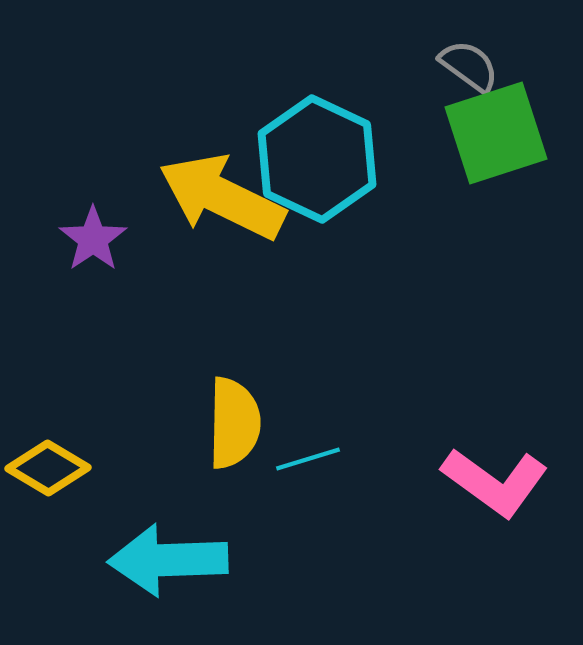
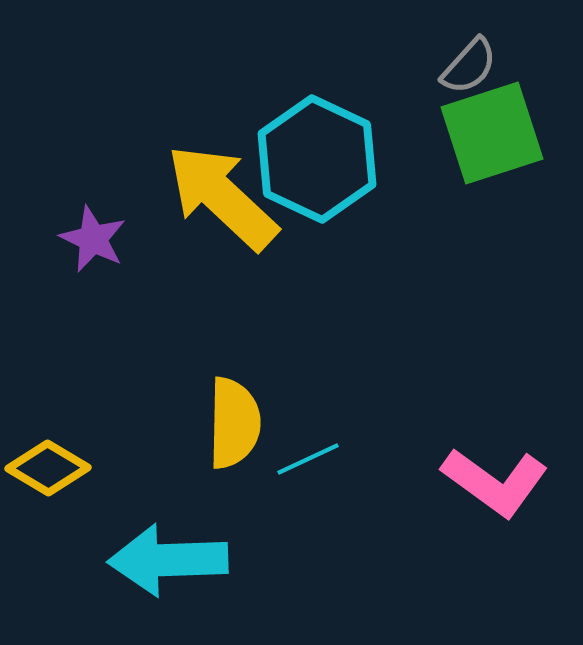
gray semicircle: rotated 96 degrees clockwise
green square: moved 4 px left
yellow arrow: rotated 17 degrees clockwise
purple star: rotated 12 degrees counterclockwise
cyan line: rotated 8 degrees counterclockwise
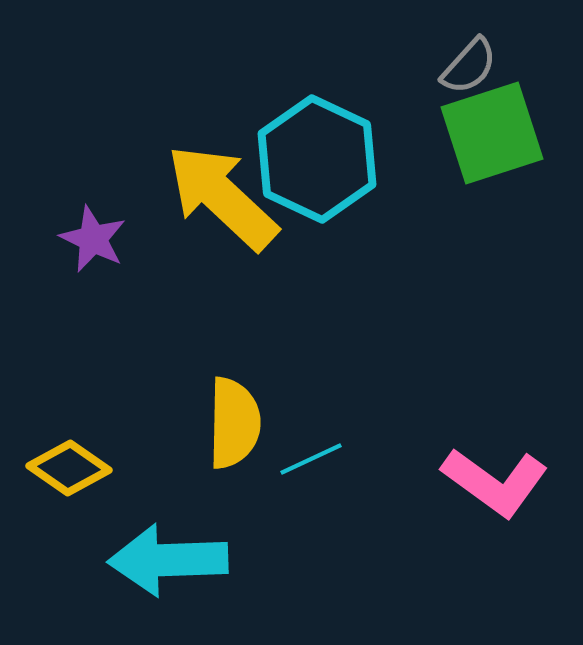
cyan line: moved 3 px right
yellow diamond: moved 21 px right; rotated 4 degrees clockwise
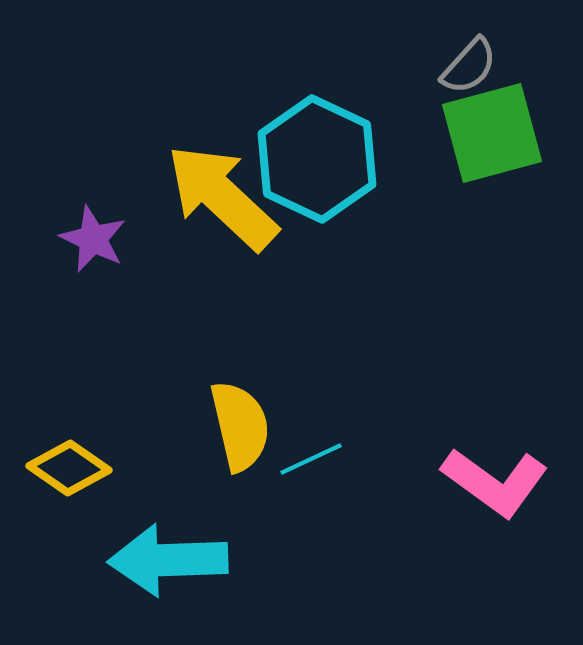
green square: rotated 3 degrees clockwise
yellow semicircle: moved 6 px right, 3 px down; rotated 14 degrees counterclockwise
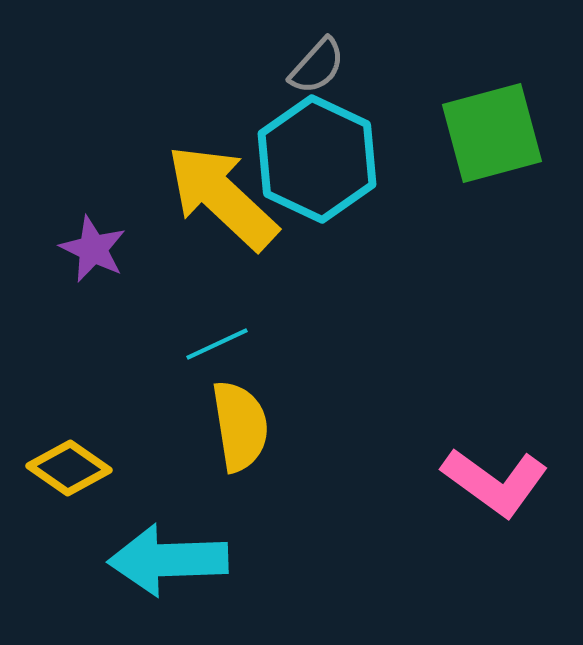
gray semicircle: moved 152 px left
purple star: moved 10 px down
yellow semicircle: rotated 4 degrees clockwise
cyan line: moved 94 px left, 115 px up
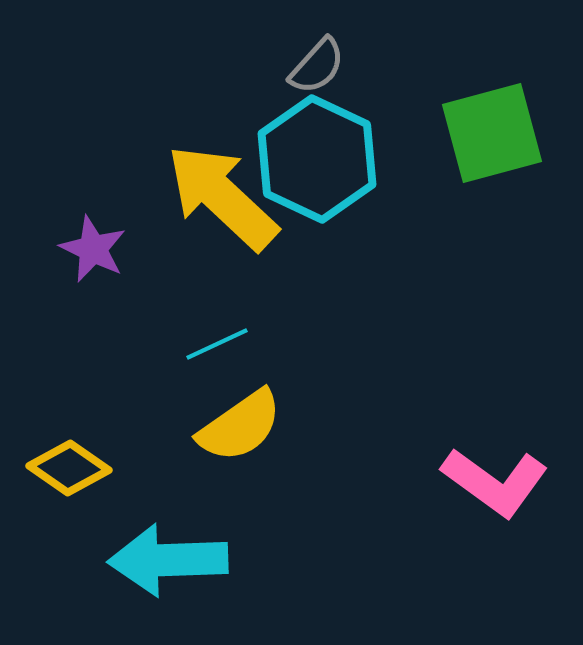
yellow semicircle: rotated 64 degrees clockwise
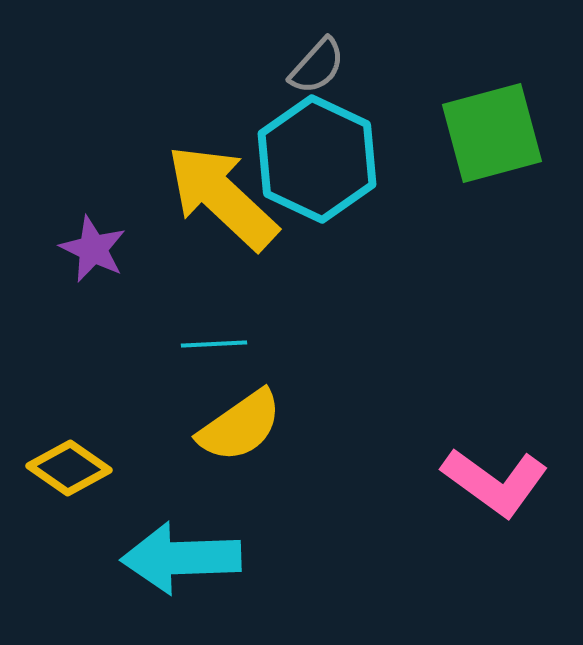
cyan line: moved 3 px left; rotated 22 degrees clockwise
cyan arrow: moved 13 px right, 2 px up
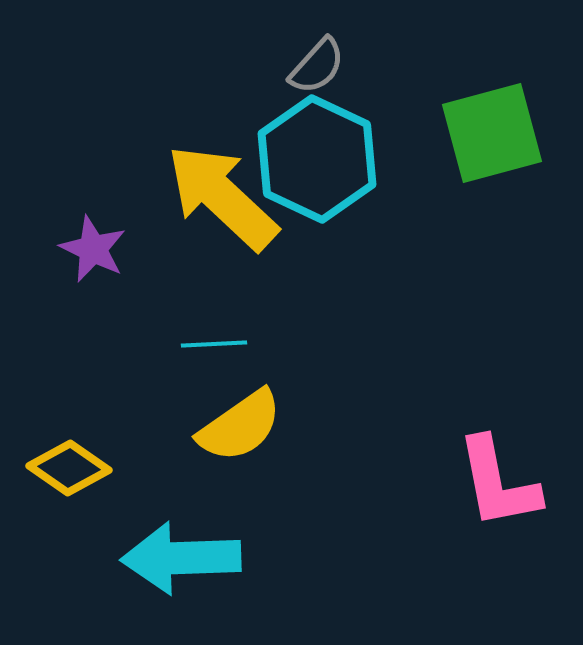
pink L-shape: moved 3 px right, 1 px down; rotated 43 degrees clockwise
